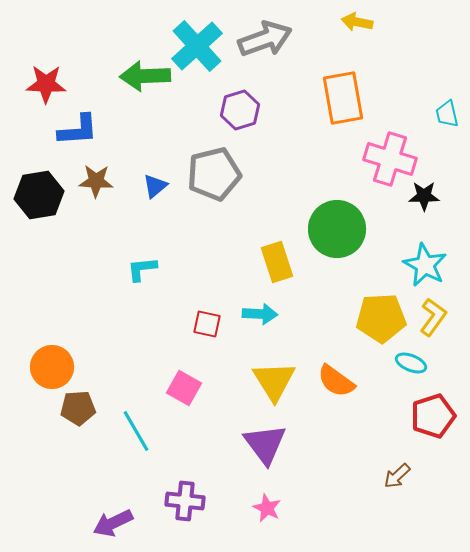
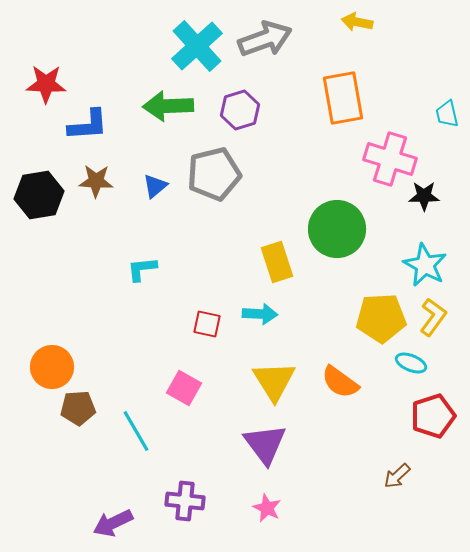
green arrow: moved 23 px right, 30 px down
blue L-shape: moved 10 px right, 5 px up
orange semicircle: moved 4 px right, 1 px down
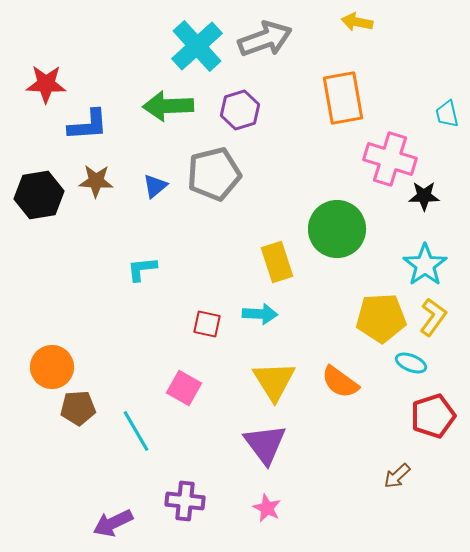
cyan star: rotated 9 degrees clockwise
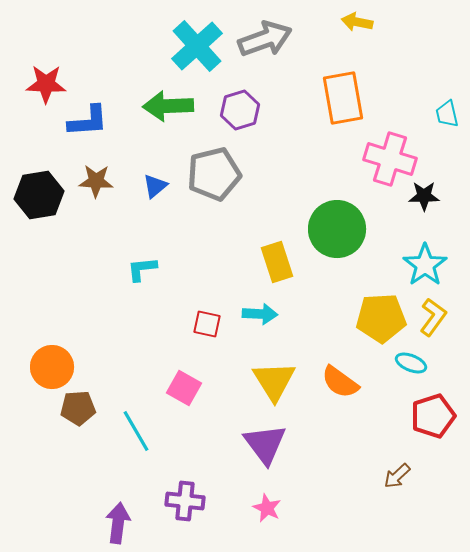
blue L-shape: moved 4 px up
purple arrow: moved 5 px right; rotated 123 degrees clockwise
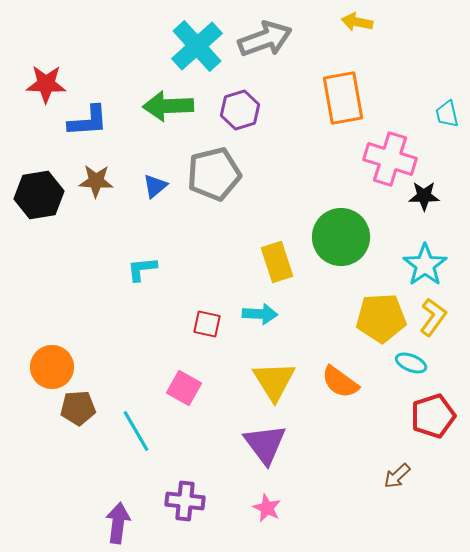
green circle: moved 4 px right, 8 px down
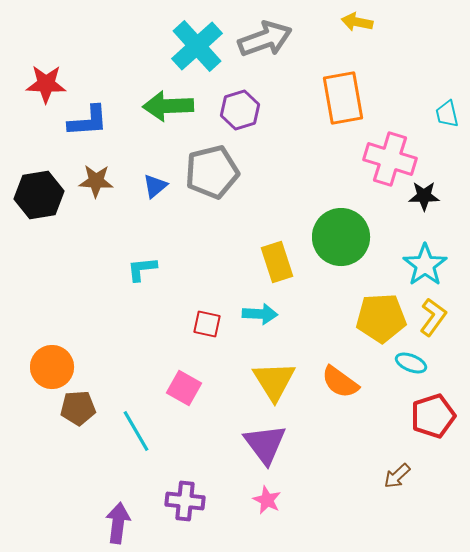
gray pentagon: moved 2 px left, 2 px up
pink star: moved 8 px up
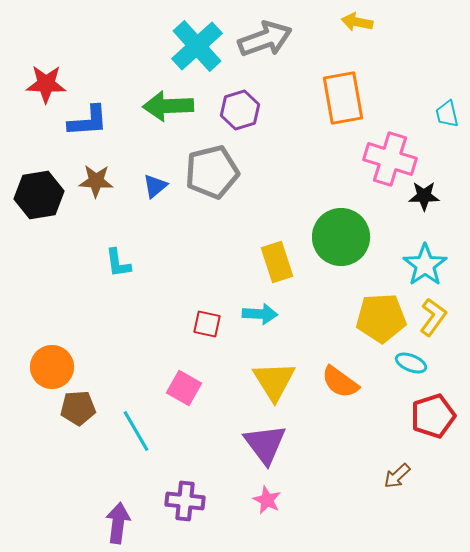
cyan L-shape: moved 24 px left, 6 px up; rotated 92 degrees counterclockwise
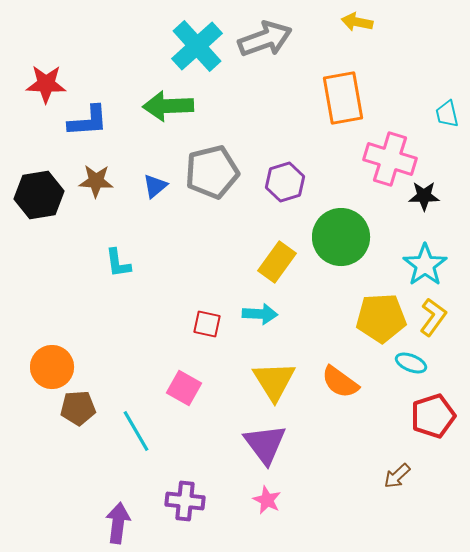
purple hexagon: moved 45 px right, 72 px down
yellow rectangle: rotated 54 degrees clockwise
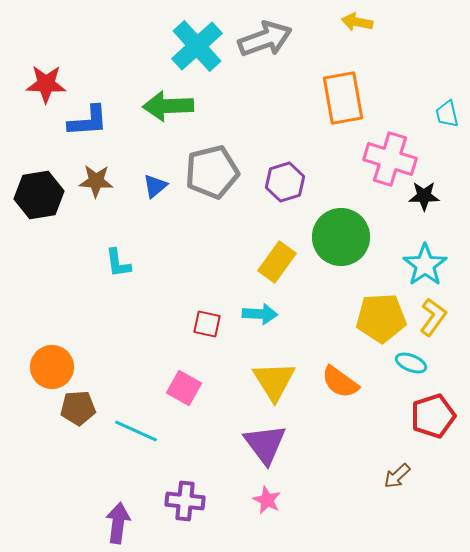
cyan line: rotated 36 degrees counterclockwise
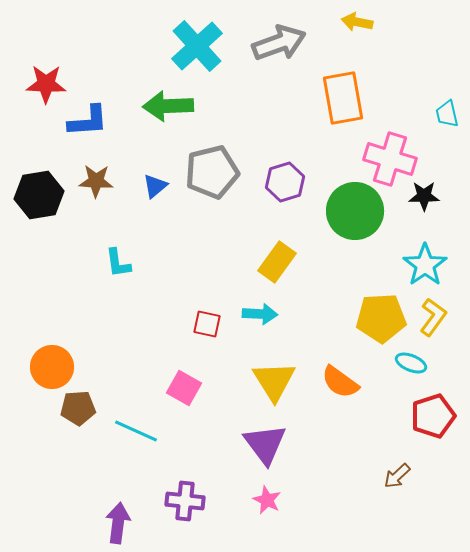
gray arrow: moved 14 px right, 4 px down
green circle: moved 14 px right, 26 px up
